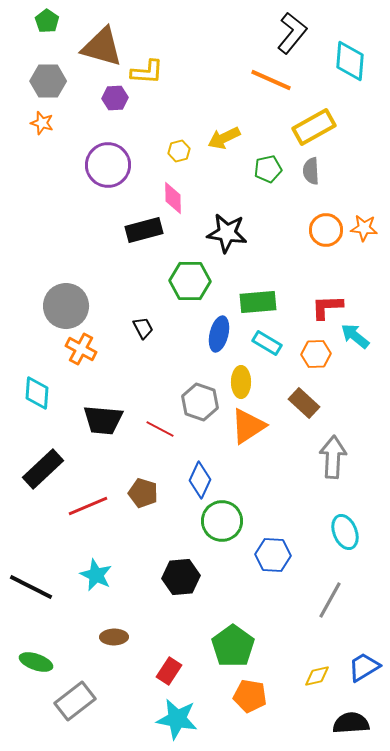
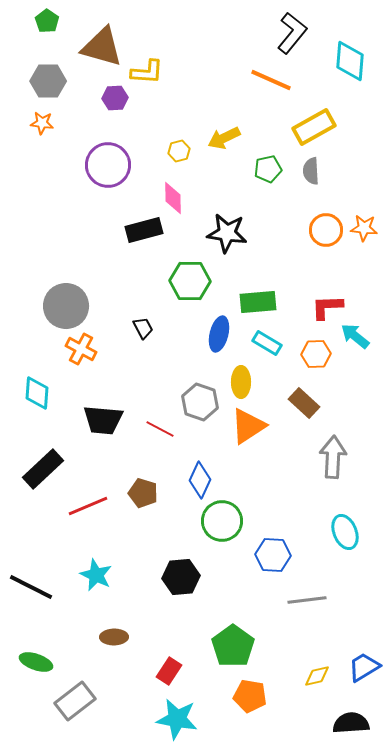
orange star at (42, 123): rotated 10 degrees counterclockwise
gray line at (330, 600): moved 23 px left; rotated 54 degrees clockwise
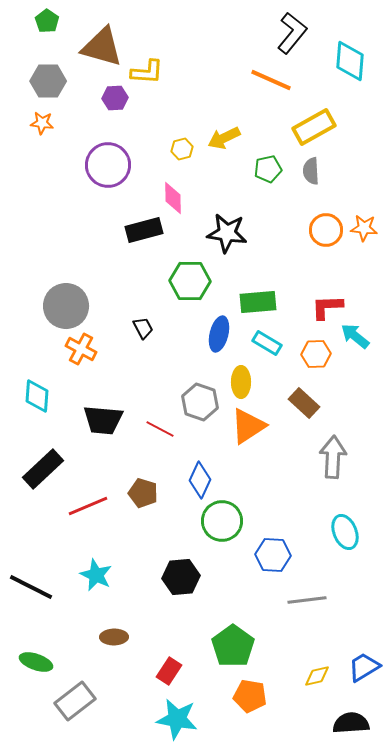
yellow hexagon at (179, 151): moved 3 px right, 2 px up
cyan diamond at (37, 393): moved 3 px down
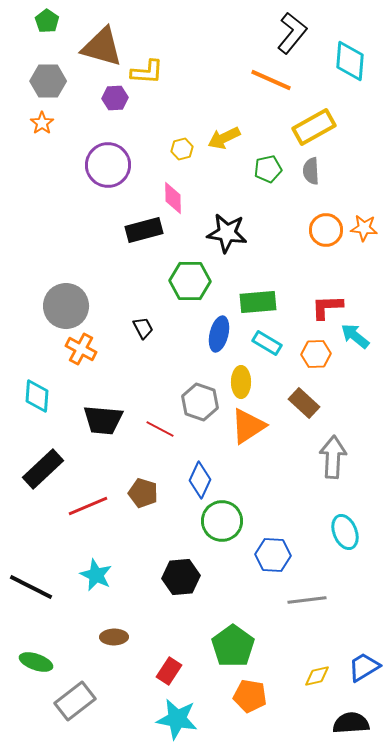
orange star at (42, 123): rotated 30 degrees clockwise
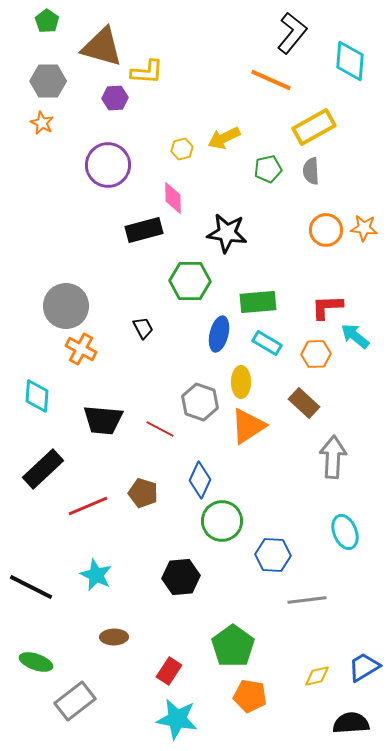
orange star at (42, 123): rotated 10 degrees counterclockwise
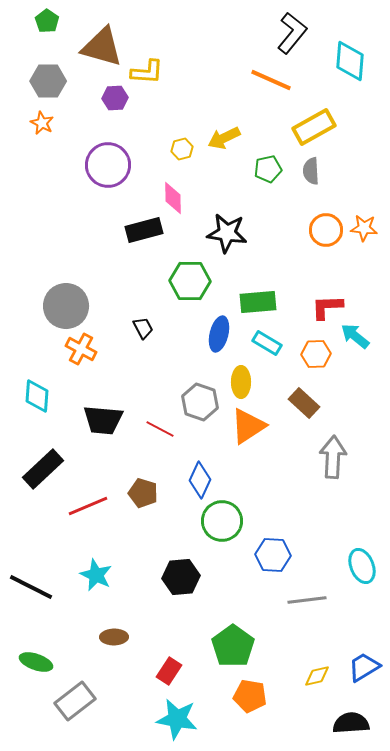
cyan ellipse at (345, 532): moved 17 px right, 34 px down
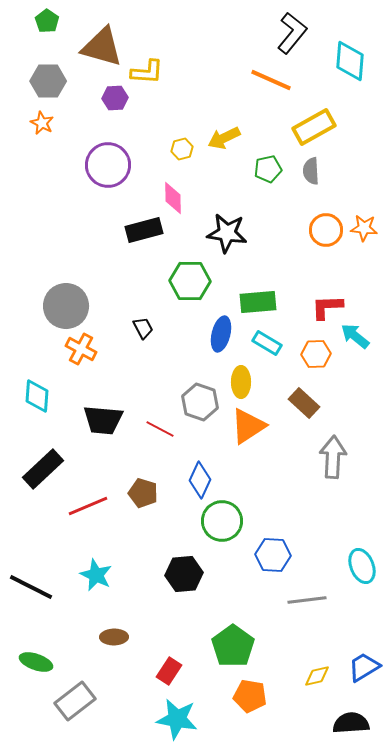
blue ellipse at (219, 334): moved 2 px right
black hexagon at (181, 577): moved 3 px right, 3 px up
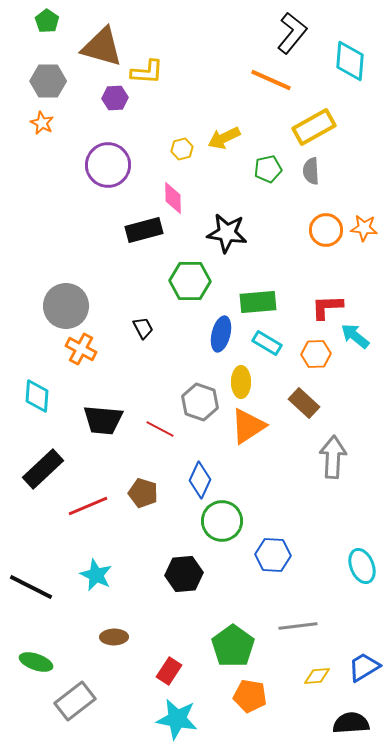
gray line at (307, 600): moved 9 px left, 26 px down
yellow diamond at (317, 676): rotated 8 degrees clockwise
